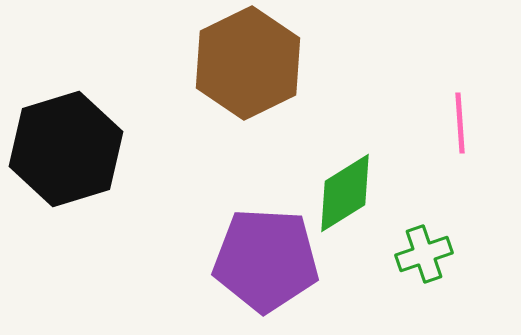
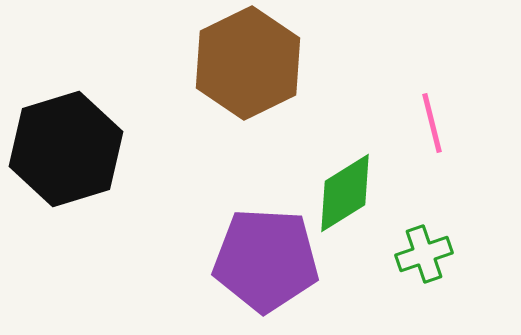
pink line: moved 28 px left; rotated 10 degrees counterclockwise
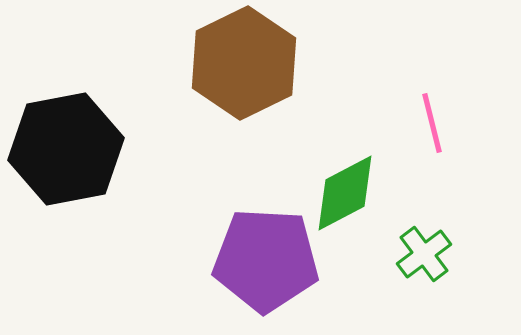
brown hexagon: moved 4 px left
black hexagon: rotated 6 degrees clockwise
green diamond: rotated 4 degrees clockwise
green cross: rotated 18 degrees counterclockwise
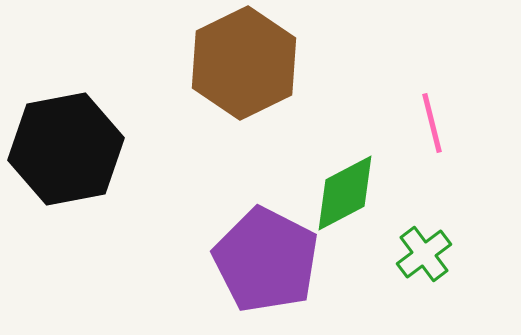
purple pentagon: rotated 24 degrees clockwise
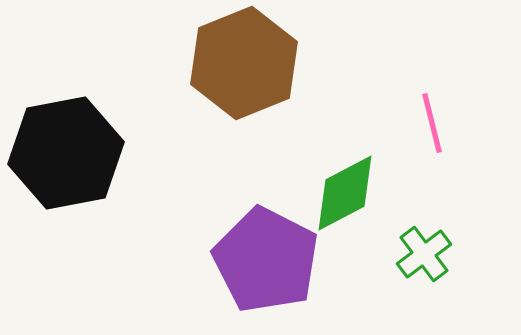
brown hexagon: rotated 4 degrees clockwise
black hexagon: moved 4 px down
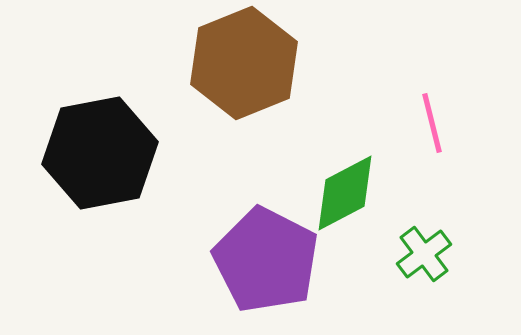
black hexagon: moved 34 px right
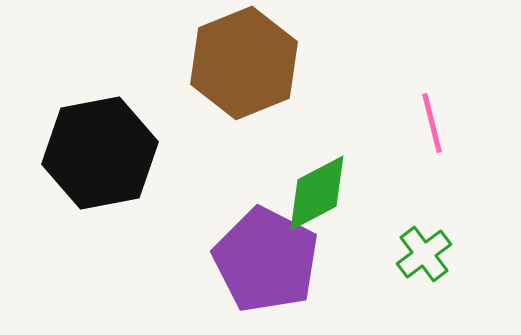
green diamond: moved 28 px left
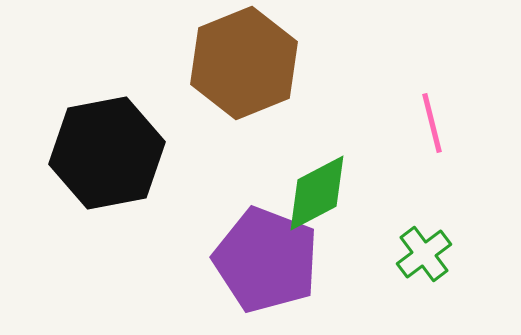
black hexagon: moved 7 px right
purple pentagon: rotated 6 degrees counterclockwise
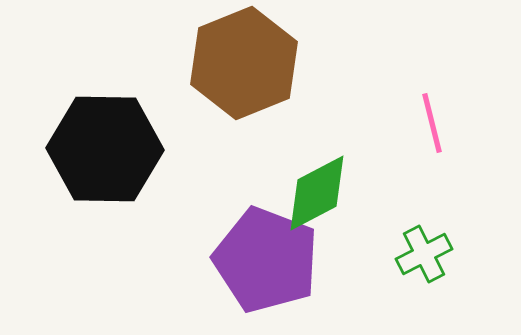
black hexagon: moved 2 px left, 4 px up; rotated 12 degrees clockwise
green cross: rotated 10 degrees clockwise
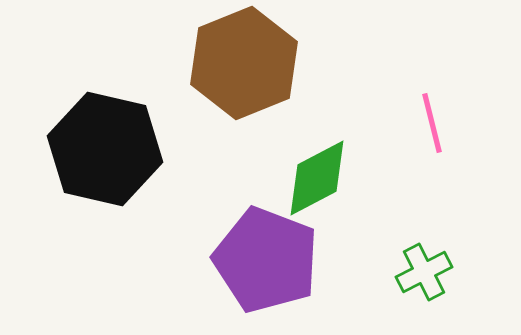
black hexagon: rotated 12 degrees clockwise
green diamond: moved 15 px up
green cross: moved 18 px down
